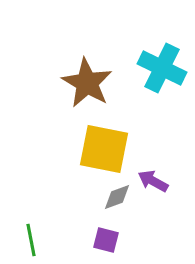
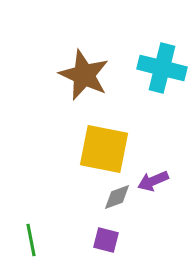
cyan cross: rotated 12 degrees counterclockwise
brown star: moved 3 px left, 8 px up; rotated 6 degrees counterclockwise
purple arrow: rotated 52 degrees counterclockwise
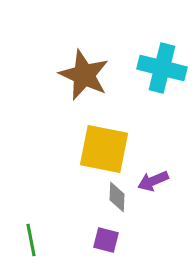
gray diamond: rotated 68 degrees counterclockwise
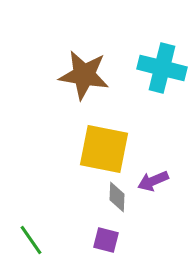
brown star: rotated 15 degrees counterclockwise
green line: rotated 24 degrees counterclockwise
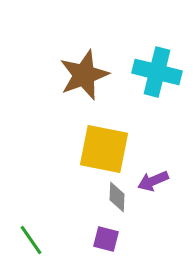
cyan cross: moved 5 px left, 4 px down
brown star: rotated 30 degrees counterclockwise
purple square: moved 1 px up
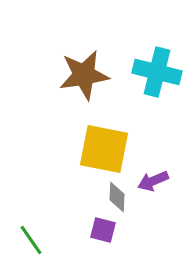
brown star: rotated 12 degrees clockwise
purple square: moved 3 px left, 9 px up
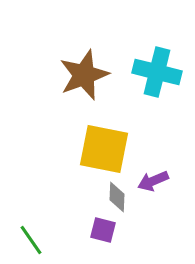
brown star: rotated 12 degrees counterclockwise
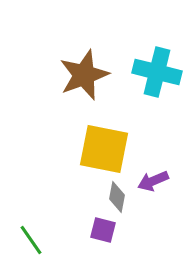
gray diamond: rotated 8 degrees clockwise
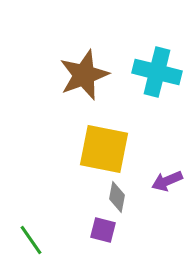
purple arrow: moved 14 px right
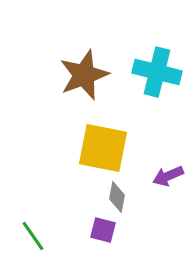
yellow square: moved 1 px left, 1 px up
purple arrow: moved 1 px right, 5 px up
green line: moved 2 px right, 4 px up
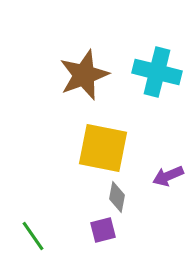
purple square: rotated 28 degrees counterclockwise
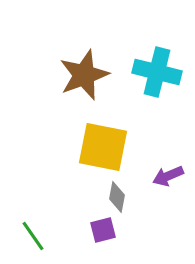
yellow square: moved 1 px up
